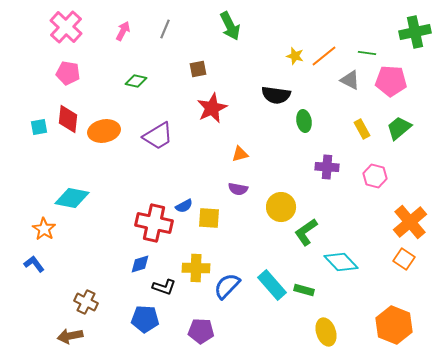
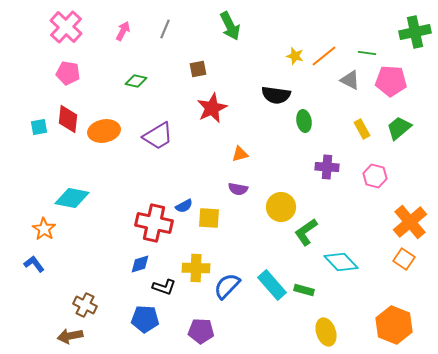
brown cross at (86, 302): moved 1 px left, 3 px down
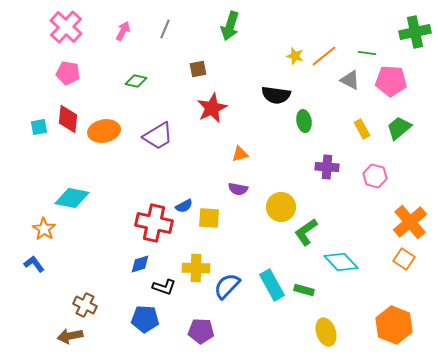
green arrow at (230, 26): rotated 44 degrees clockwise
cyan rectangle at (272, 285): rotated 12 degrees clockwise
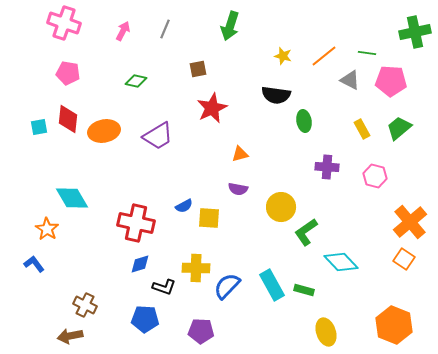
pink cross at (66, 27): moved 2 px left, 4 px up; rotated 24 degrees counterclockwise
yellow star at (295, 56): moved 12 px left
cyan diamond at (72, 198): rotated 48 degrees clockwise
red cross at (154, 223): moved 18 px left
orange star at (44, 229): moved 3 px right
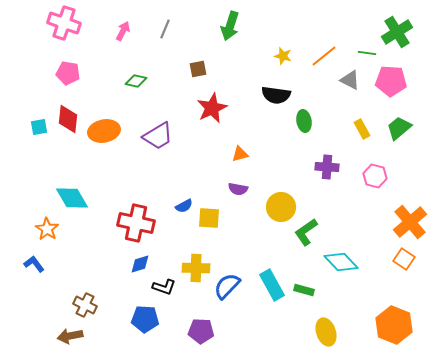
green cross at (415, 32): moved 18 px left; rotated 20 degrees counterclockwise
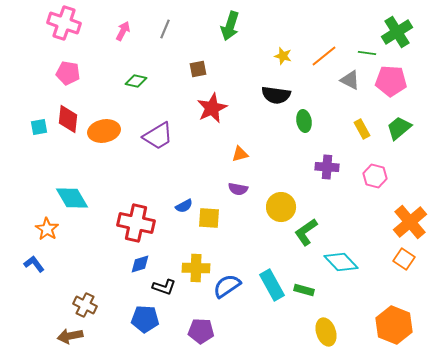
blue semicircle at (227, 286): rotated 12 degrees clockwise
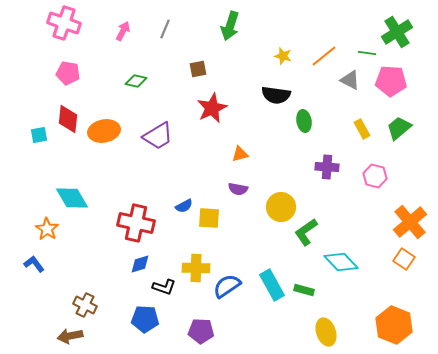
cyan square at (39, 127): moved 8 px down
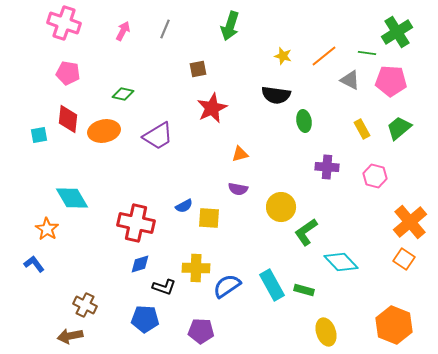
green diamond at (136, 81): moved 13 px left, 13 px down
